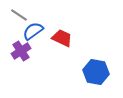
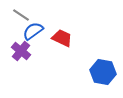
gray line: moved 2 px right
purple cross: rotated 18 degrees counterclockwise
blue hexagon: moved 7 px right
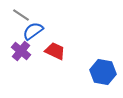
red trapezoid: moved 7 px left, 13 px down
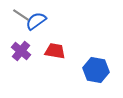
blue semicircle: moved 3 px right, 10 px up
red trapezoid: rotated 15 degrees counterclockwise
blue hexagon: moved 7 px left, 2 px up
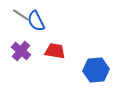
blue semicircle: rotated 80 degrees counterclockwise
blue hexagon: rotated 15 degrees counterclockwise
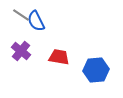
red trapezoid: moved 4 px right, 6 px down
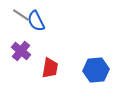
red trapezoid: moved 9 px left, 11 px down; rotated 90 degrees clockwise
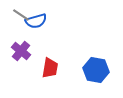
blue semicircle: rotated 80 degrees counterclockwise
blue hexagon: rotated 15 degrees clockwise
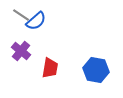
blue semicircle: rotated 25 degrees counterclockwise
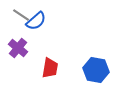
purple cross: moved 3 px left, 3 px up
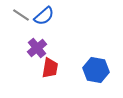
blue semicircle: moved 8 px right, 5 px up
purple cross: moved 19 px right; rotated 12 degrees clockwise
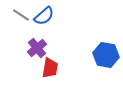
blue hexagon: moved 10 px right, 15 px up
